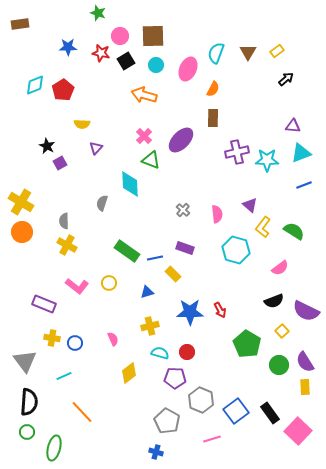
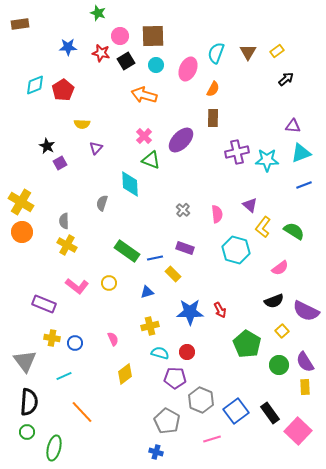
yellow diamond at (129, 373): moved 4 px left, 1 px down
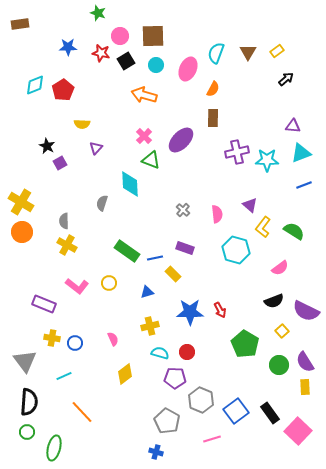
green pentagon at (247, 344): moved 2 px left
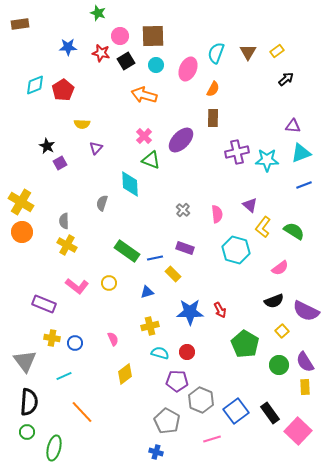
purple pentagon at (175, 378): moved 2 px right, 3 px down
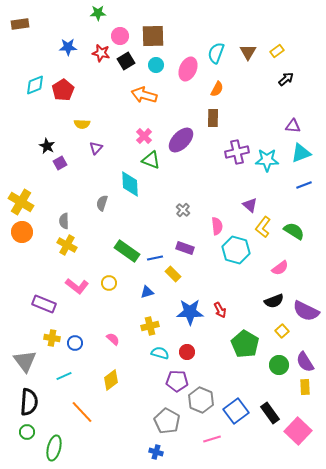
green star at (98, 13): rotated 21 degrees counterclockwise
orange semicircle at (213, 89): moved 4 px right
pink semicircle at (217, 214): moved 12 px down
pink semicircle at (113, 339): rotated 24 degrees counterclockwise
yellow diamond at (125, 374): moved 14 px left, 6 px down
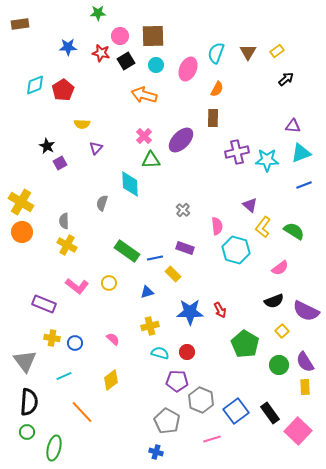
green triangle at (151, 160): rotated 24 degrees counterclockwise
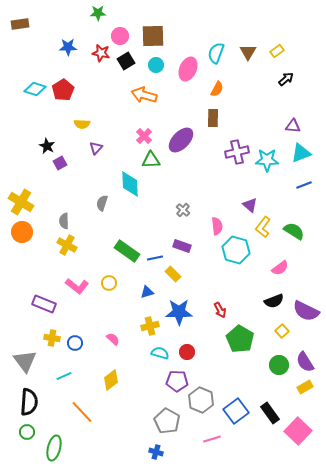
cyan diamond at (35, 85): moved 4 px down; rotated 40 degrees clockwise
purple rectangle at (185, 248): moved 3 px left, 2 px up
blue star at (190, 312): moved 11 px left
green pentagon at (245, 344): moved 5 px left, 5 px up
yellow rectangle at (305, 387): rotated 63 degrees clockwise
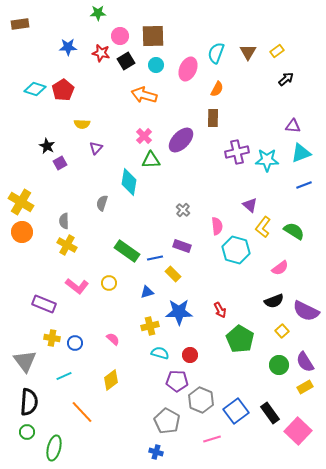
cyan diamond at (130, 184): moved 1 px left, 2 px up; rotated 12 degrees clockwise
red circle at (187, 352): moved 3 px right, 3 px down
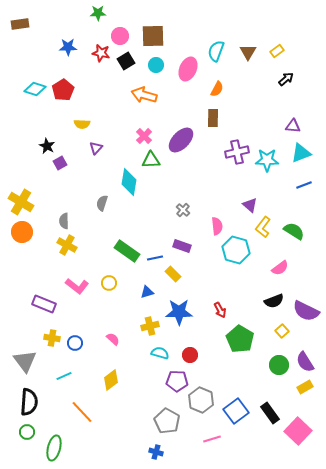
cyan semicircle at (216, 53): moved 2 px up
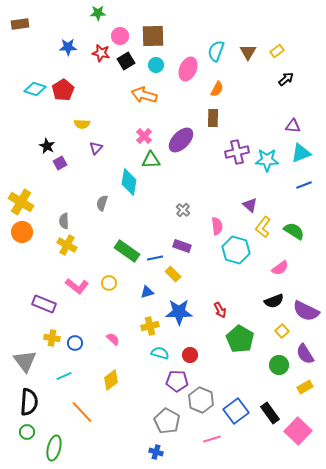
purple semicircle at (305, 362): moved 8 px up
